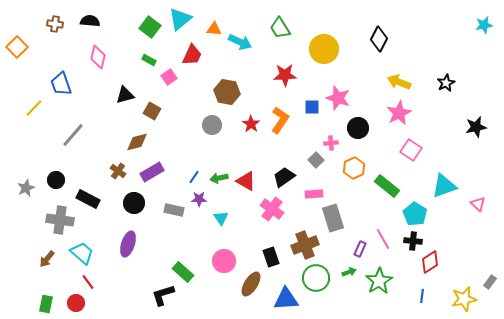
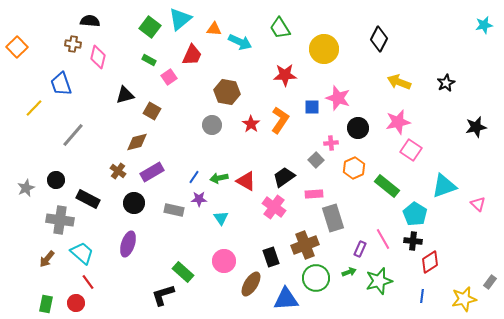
brown cross at (55, 24): moved 18 px right, 20 px down
pink star at (399, 113): moved 1 px left, 9 px down; rotated 15 degrees clockwise
pink cross at (272, 209): moved 2 px right, 2 px up
green star at (379, 281): rotated 16 degrees clockwise
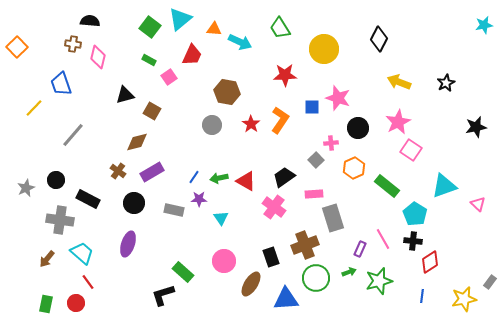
pink star at (398, 122): rotated 15 degrees counterclockwise
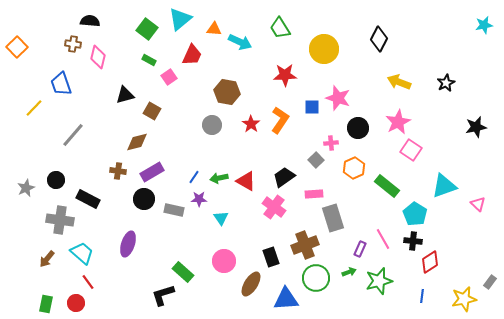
green square at (150, 27): moved 3 px left, 2 px down
brown cross at (118, 171): rotated 28 degrees counterclockwise
black circle at (134, 203): moved 10 px right, 4 px up
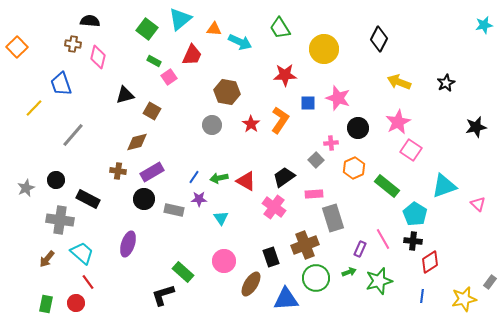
green rectangle at (149, 60): moved 5 px right, 1 px down
blue square at (312, 107): moved 4 px left, 4 px up
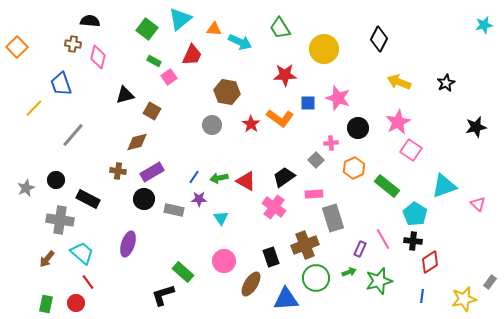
orange L-shape at (280, 120): moved 2 px up; rotated 92 degrees clockwise
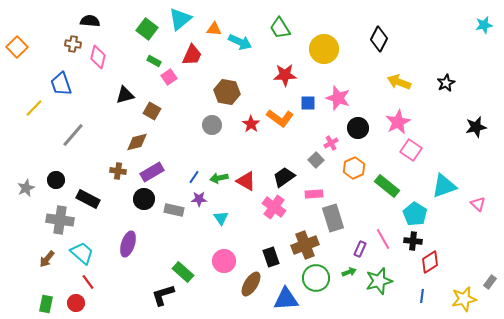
pink cross at (331, 143): rotated 24 degrees counterclockwise
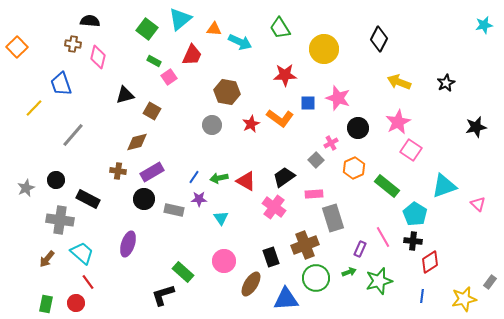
red star at (251, 124): rotated 12 degrees clockwise
pink line at (383, 239): moved 2 px up
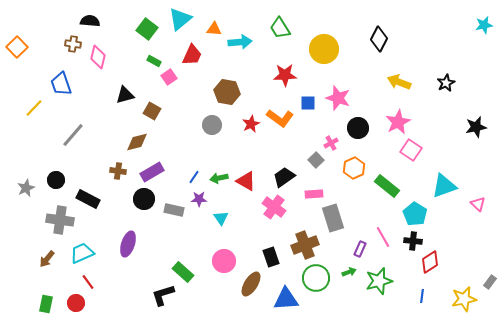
cyan arrow at (240, 42): rotated 30 degrees counterclockwise
cyan trapezoid at (82, 253): rotated 65 degrees counterclockwise
